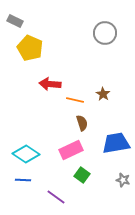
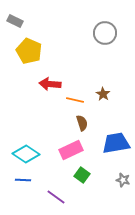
yellow pentagon: moved 1 px left, 3 px down
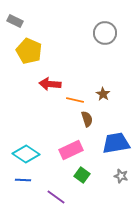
brown semicircle: moved 5 px right, 4 px up
gray star: moved 2 px left, 4 px up
